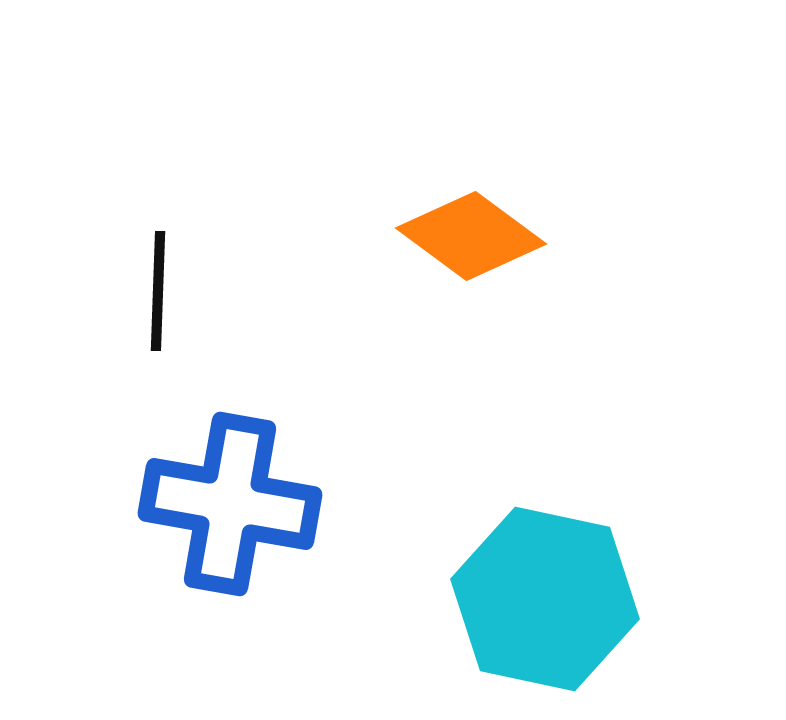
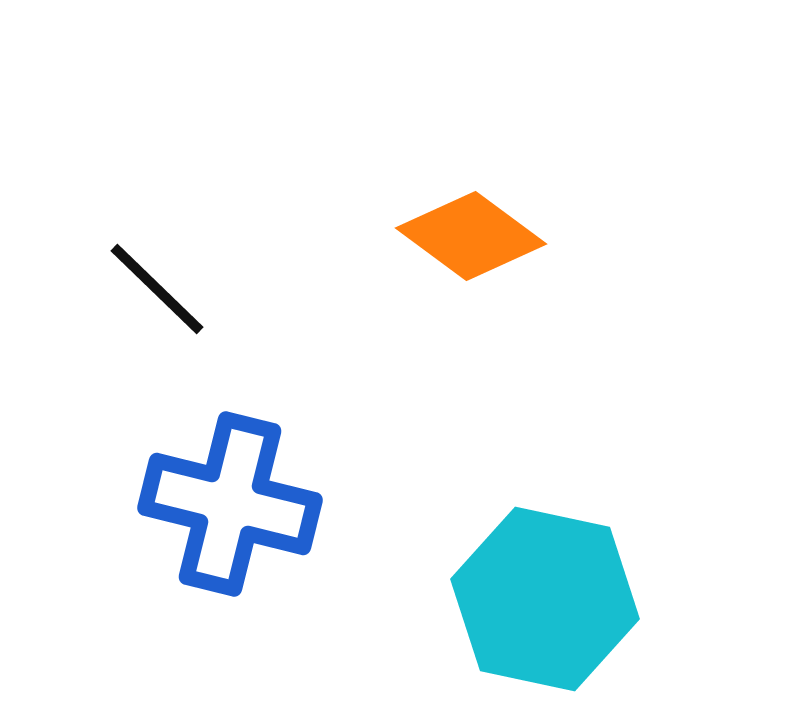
black line: moved 1 px left, 2 px up; rotated 48 degrees counterclockwise
blue cross: rotated 4 degrees clockwise
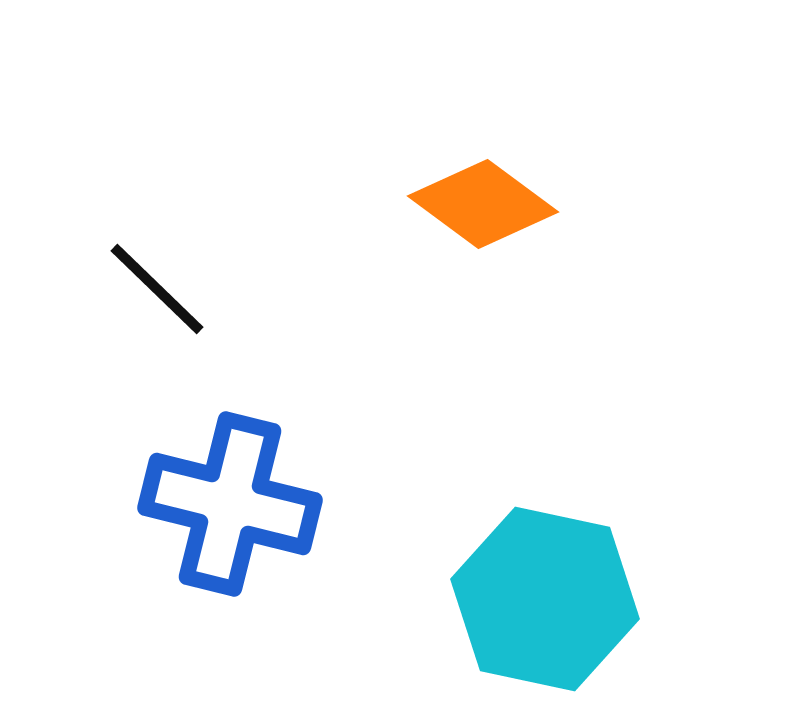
orange diamond: moved 12 px right, 32 px up
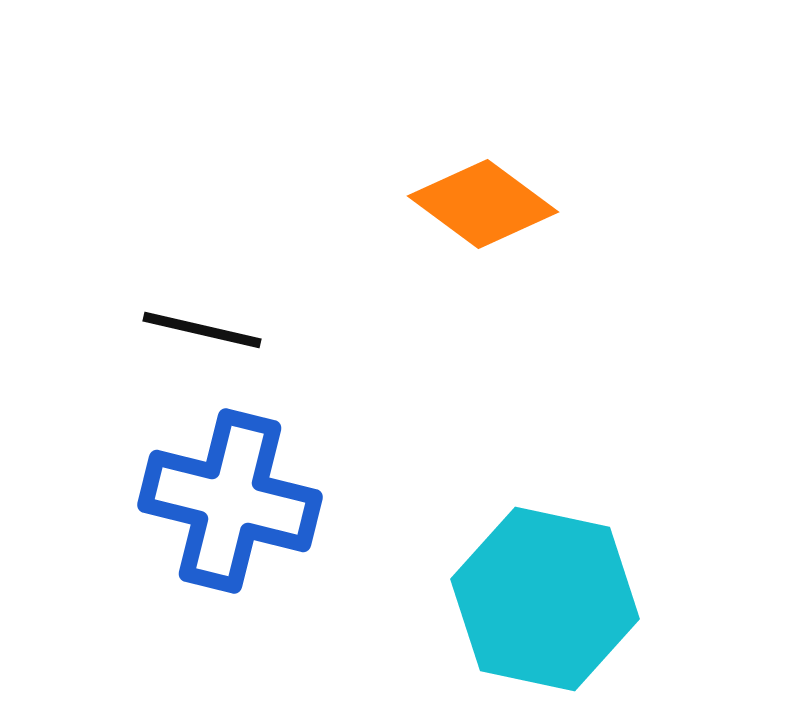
black line: moved 45 px right, 41 px down; rotated 31 degrees counterclockwise
blue cross: moved 3 px up
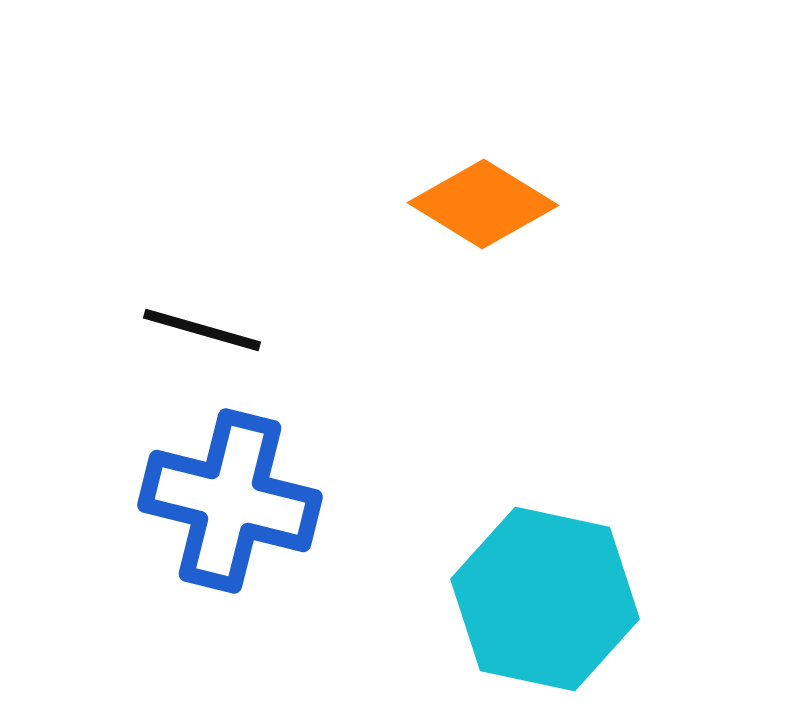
orange diamond: rotated 5 degrees counterclockwise
black line: rotated 3 degrees clockwise
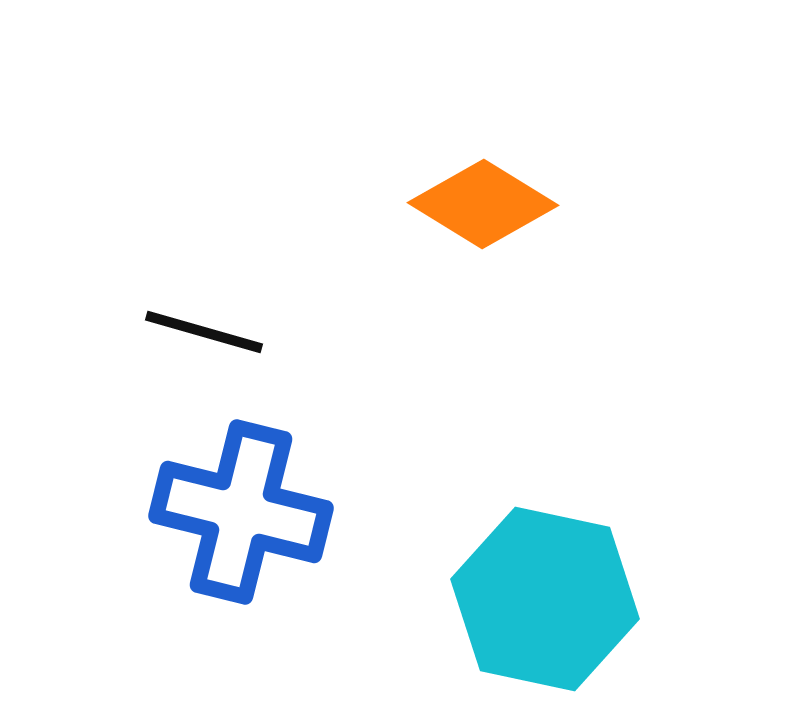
black line: moved 2 px right, 2 px down
blue cross: moved 11 px right, 11 px down
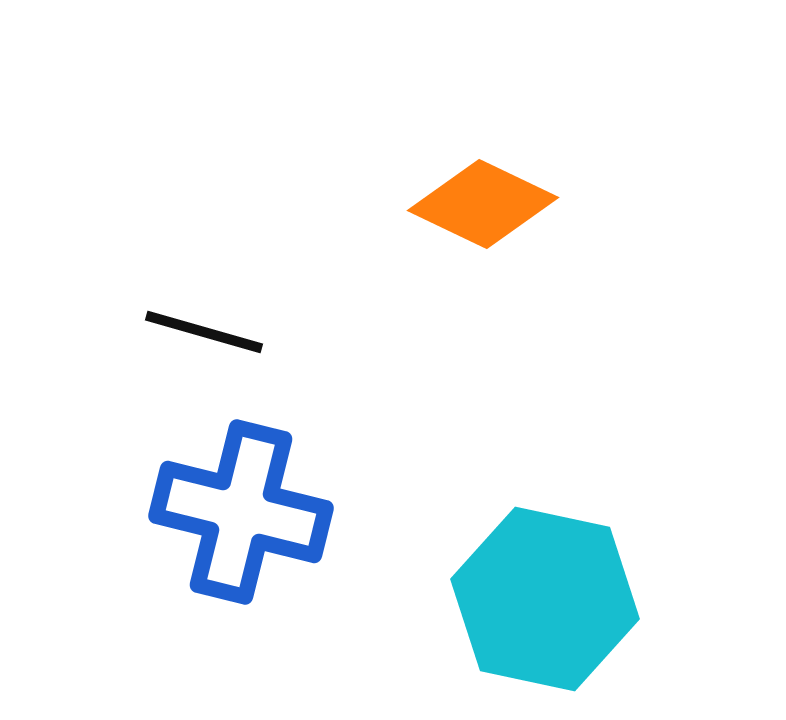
orange diamond: rotated 6 degrees counterclockwise
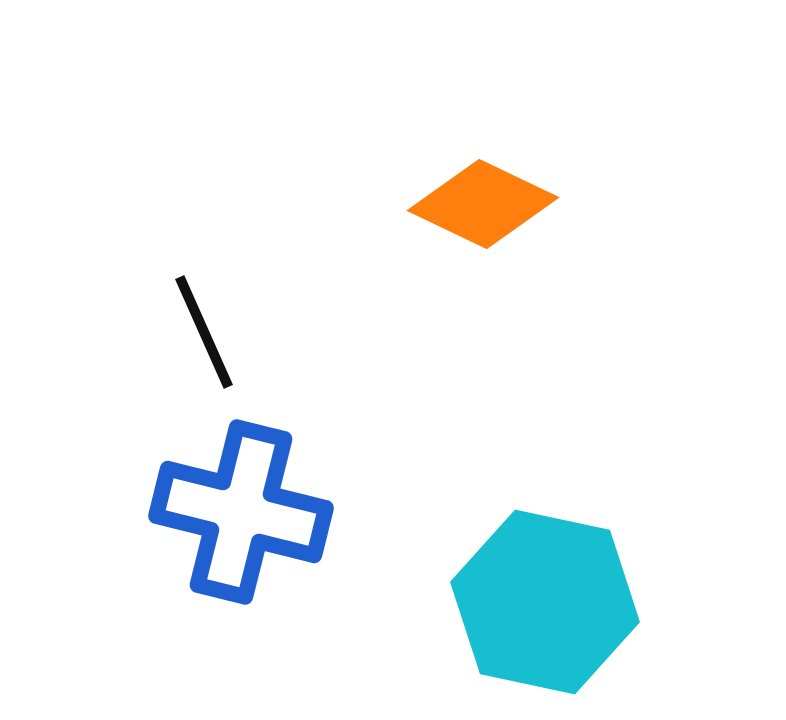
black line: rotated 50 degrees clockwise
cyan hexagon: moved 3 px down
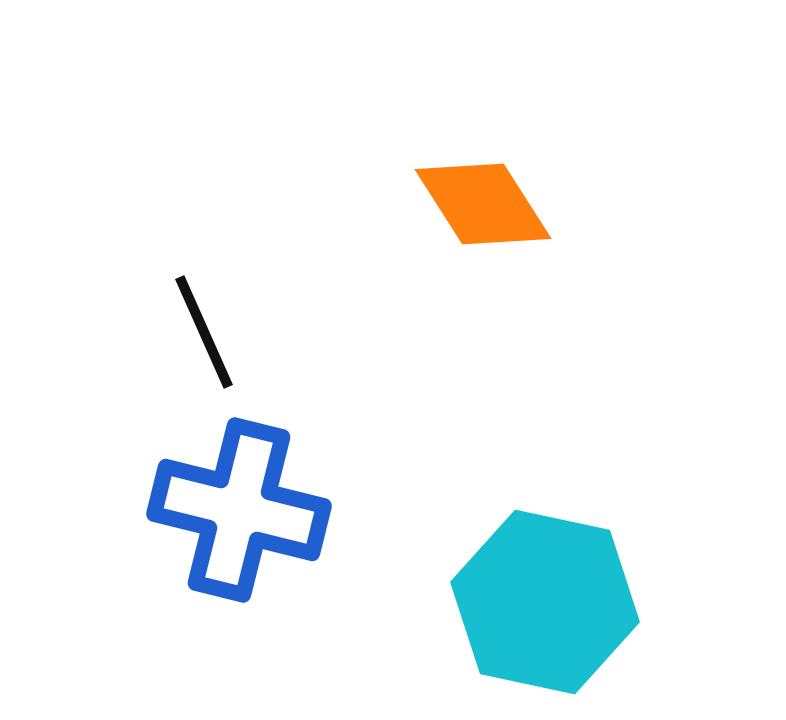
orange diamond: rotated 32 degrees clockwise
blue cross: moved 2 px left, 2 px up
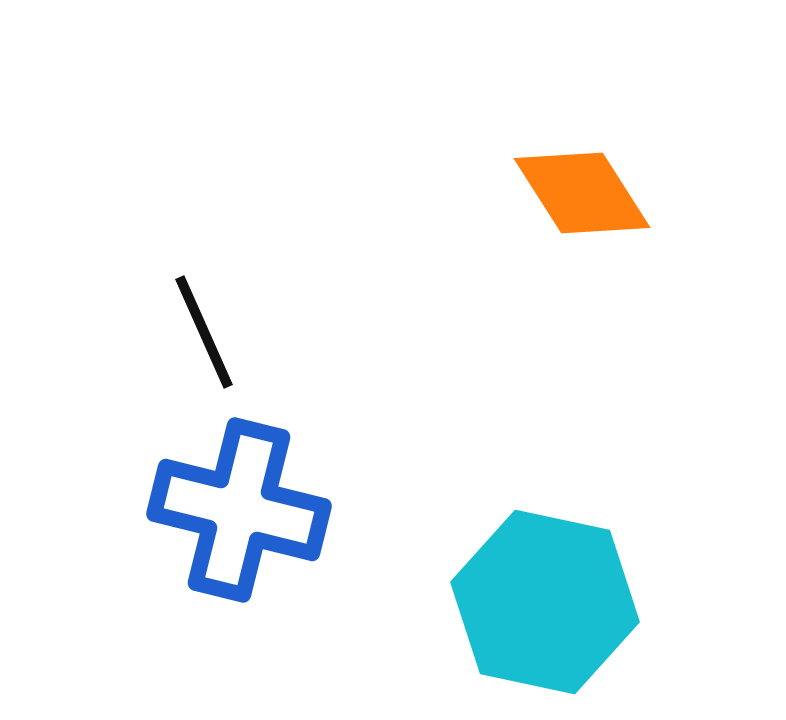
orange diamond: moved 99 px right, 11 px up
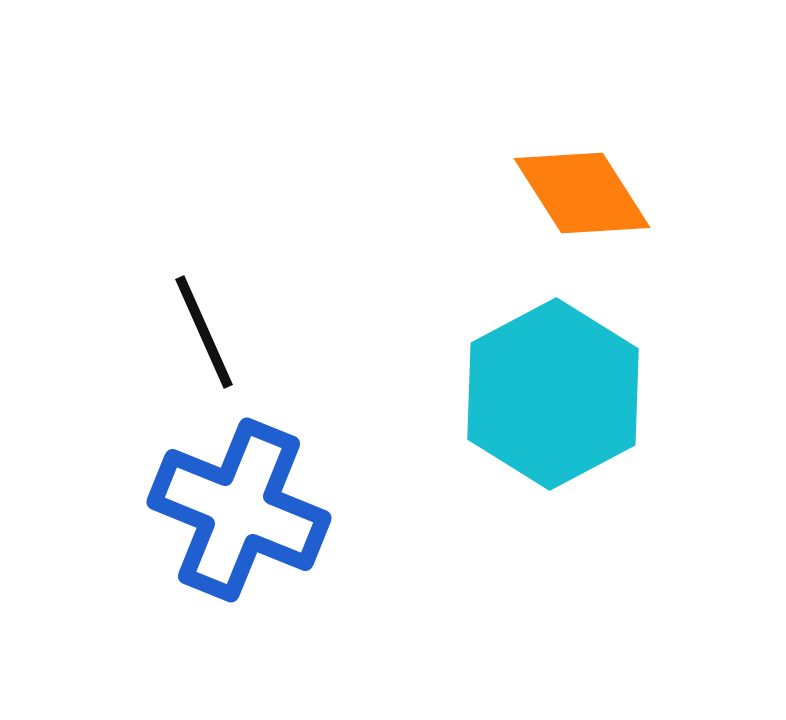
blue cross: rotated 8 degrees clockwise
cyan hexagon: moved 8 px right, 208 px up; rotated 20 degrees clockwise
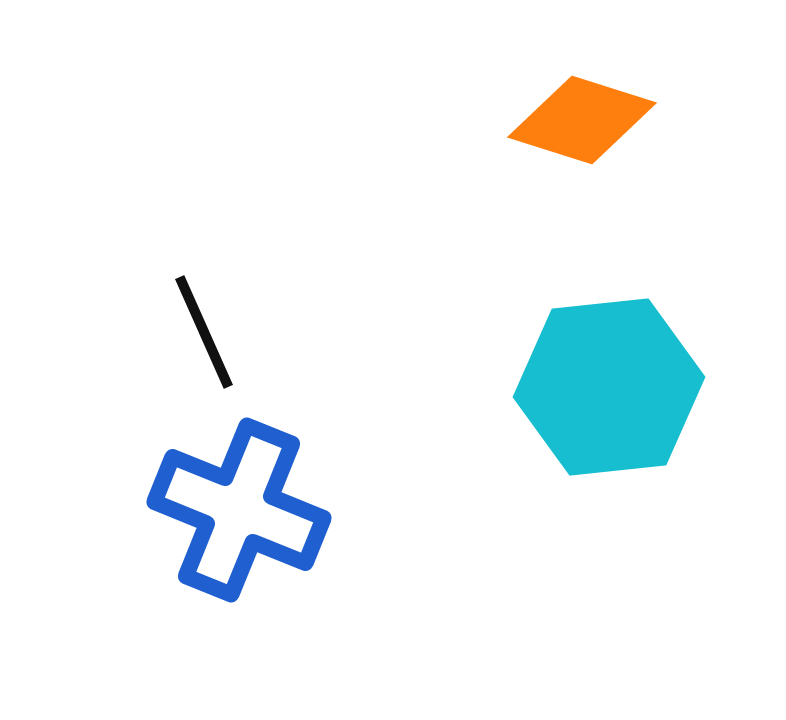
orange diamond: moved 73 px up; rotated 40 degrees counterclockwise
cyan hexagon: moved 56 px right, 7 px up; rotated 22 degrees clockwise
